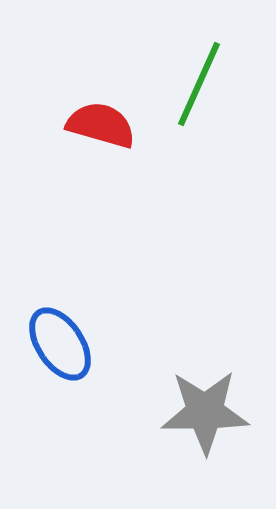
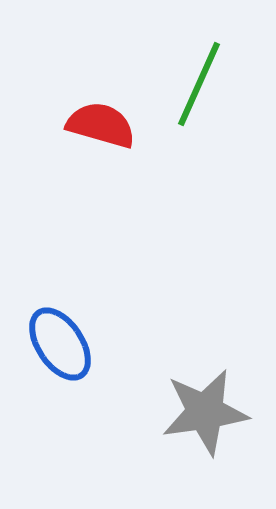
gray star: rotated 8 degrees counterclockwise
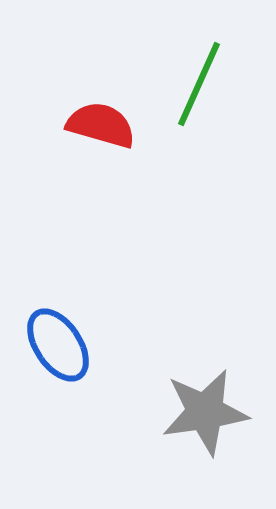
blue ellipse: moved 2 px left, 1 px down
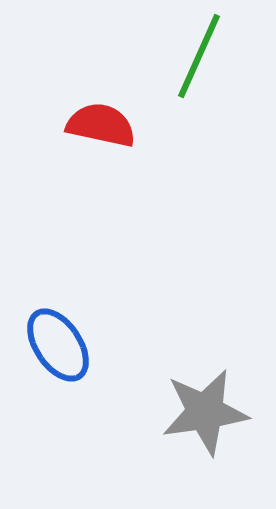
green line: moved 28 px up
red semicircle: rotated 4 degrees counterclockwise
